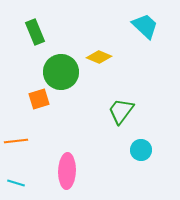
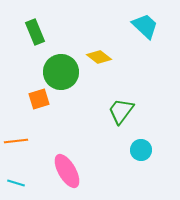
yellow diamond: rotated 15 degrees clockwise
pink ellipse: rotated 32 degrees counterclockwise
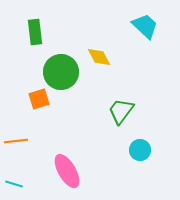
green rectangle: rotated 15 degrees clockwise
yellow diamond: rotated 25 degrees clockwise
cyan circle: moved 1 px left
cyan line: moved 2 px left, 1 px down
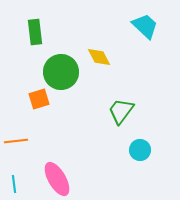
pink ellipse: moved 10 px left, 8 px down
cyan line: rotated 66 degrees clockwise
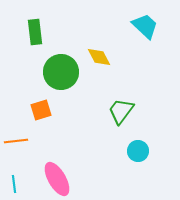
orange square: moved 2 px right, 11 px down
cyan circle: moved 2 px left, 1 px down
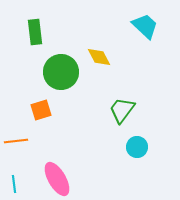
green trapezoid: moved 1 px right, 1 px up
cyan circle: moved 1 px left, 4 px up
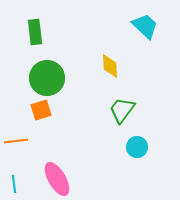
yellow diamond: moved 11 px right, 9 px down; rotated 25 degrees clockwise
green circle: moved 14 px left, 6 px down
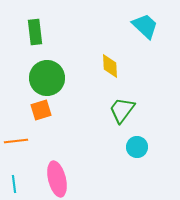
pink ellipse: rotated 16 degrees clockwise
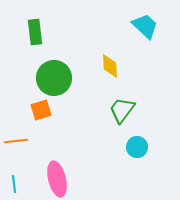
green circle: moved 7 px right
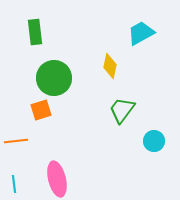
cyan trapezoid: moved 4 px left, 7 px down; rotated 72 degrees counterclockwise
yellow diamond: rotated 15 degrees clockwise
cyan circle: moved 17 px right, 6 px up
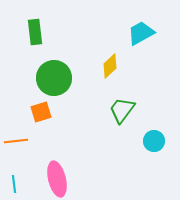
yellow diamond: rotated 35 degrees clockwise
orange square: moved 2 px down
